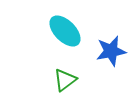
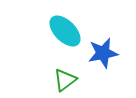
blue star: moved 8 px left, 2 px down
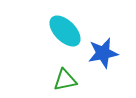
green triangle: rotated 25 degrees clockwise
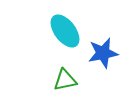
cyan ellipse: rotated 8 degrees clockwise
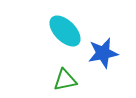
cyan ellipse: rotated 8 degrees counterclockwise
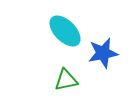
green triangle: moved 1 px right
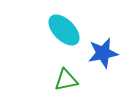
cyan ellipse: moved 1 px left, 1 px up
